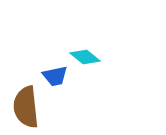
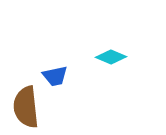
cyan diamond: moved 26 px right; rotated 16 degrees counterclockwise
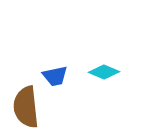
cyan diamond: moved 7 px left, 15 px down
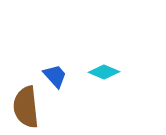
blue trapezoid: rotated 120 degrees counterclockwise
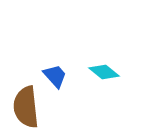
cyan diamond: rotated 16 degrees clockwise
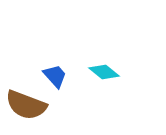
brown semicircle: moved 2 px up; rotated 63 degrees counterclockwise
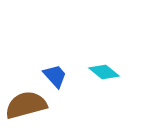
brown semicircle: rotated 144 degrees clockwise
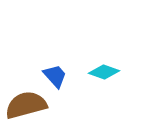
cyan diamond: rotated 20 degrees counterclockwise
